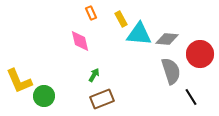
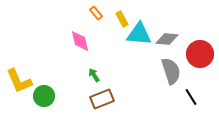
orange rectangle: moved 5 px right; rotated 16 degrees counterclockwise
yellow rectangle: moved 1 px right
green arrow: rotated 64 degrees counterclockwise
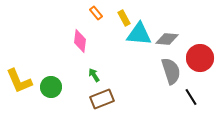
yellow rectangle: moved 2 px right, 1 px up
pink diamond: rotated 20 degrees clockwise
red circle: moved 4 px down
green circle: moved 7 px right, 9 px up
